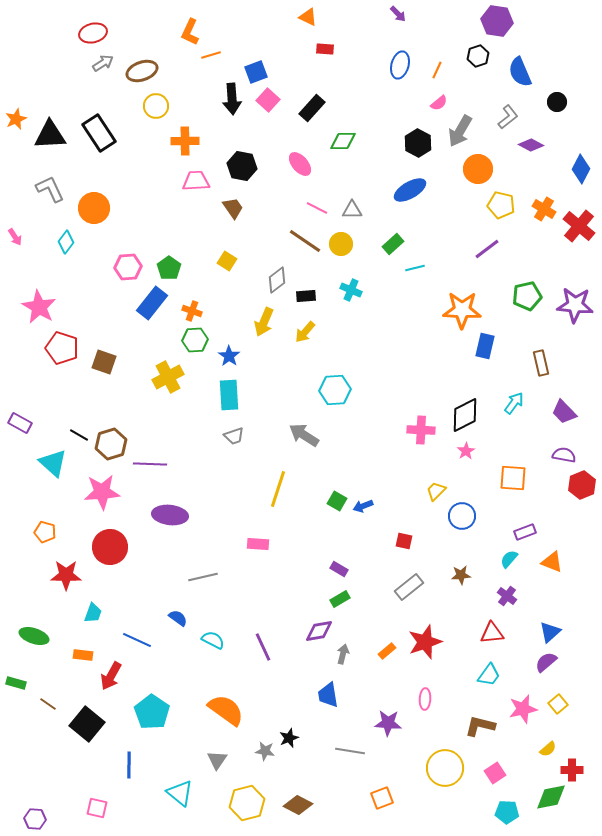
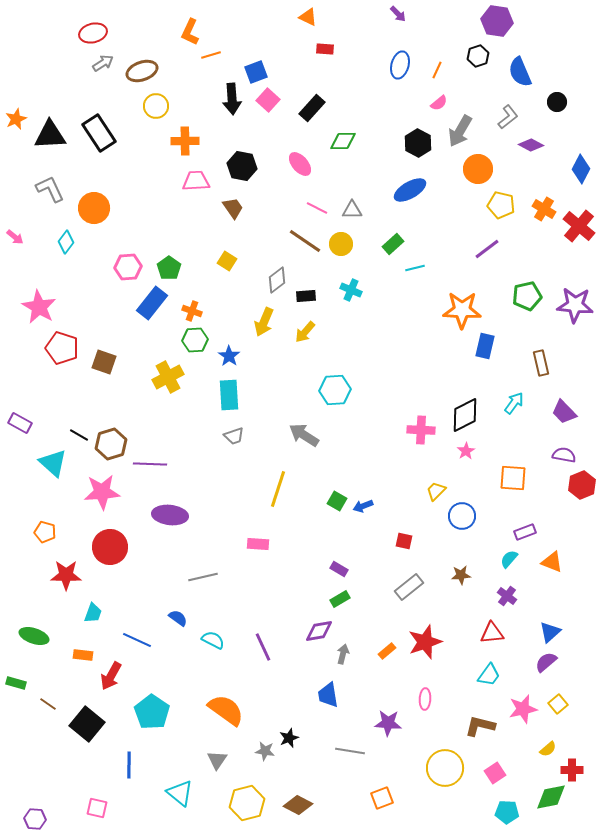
pink arrow at (15, 237): rotated 18 degrees counterclockwise
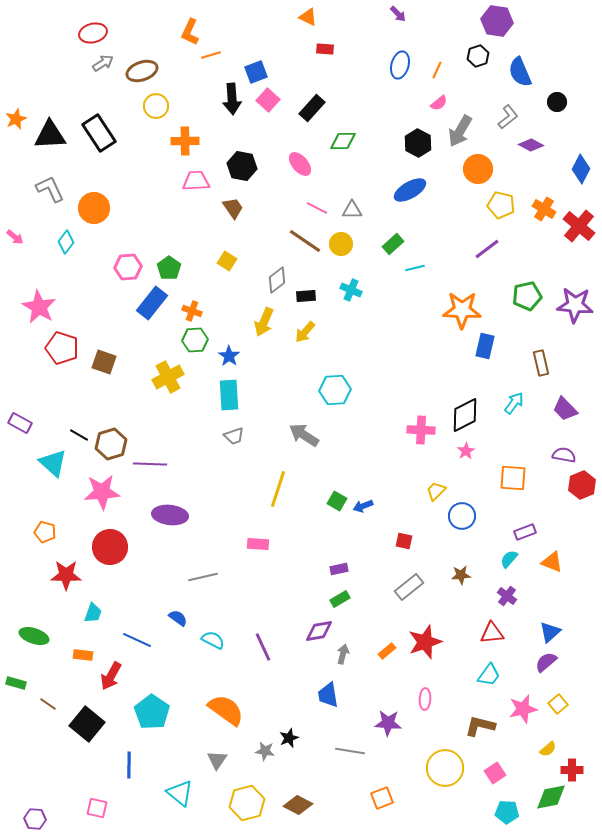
purple trapezoid at (564, 412): moved 1 px right, 3 px up
purple rectangle at (339, 569): rotated 42 degrees counterclockwise
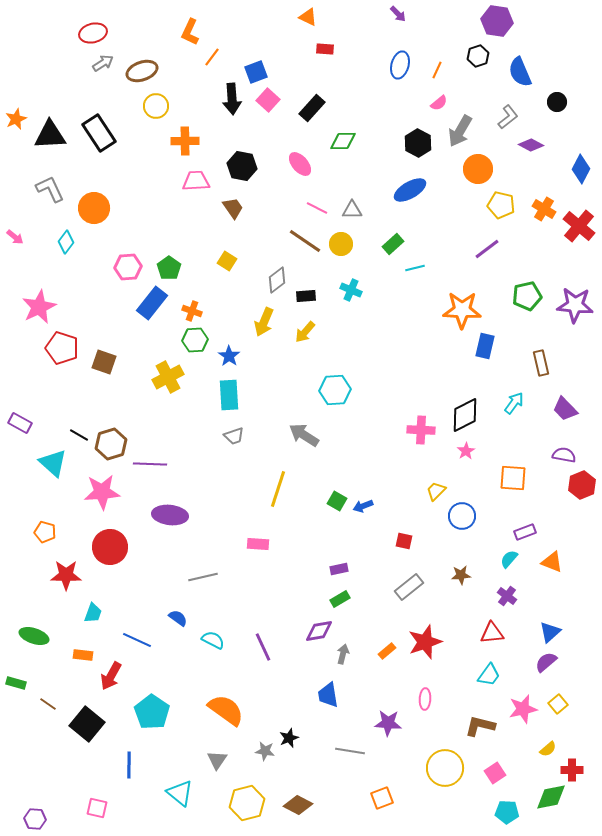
orange line at (211, 55): moved 1 px right, 2 px down; rotated 36 degrees counterclockwise
pink star at (39, 307): rotated 16 degrees clockwise
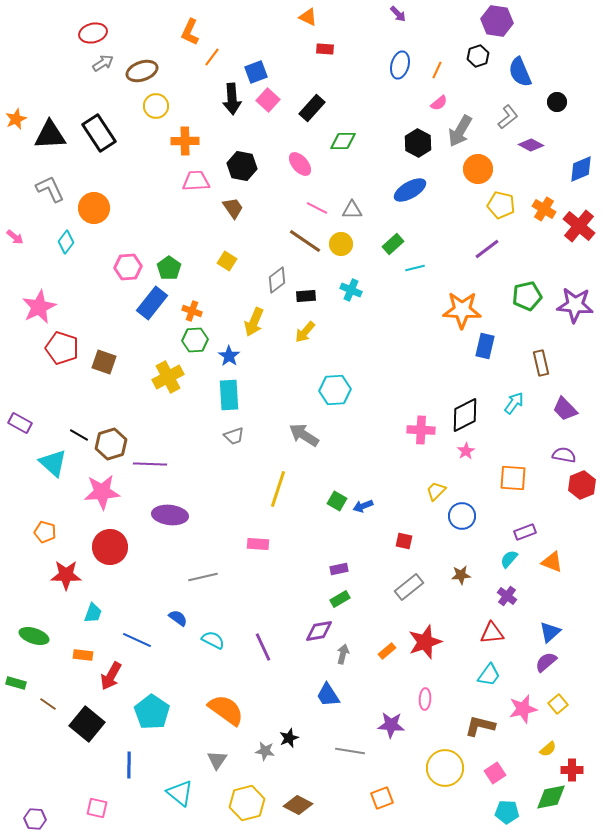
blue diamond at (581, 169): rotated 40 degrees clockwise
yellow arrow at (264, 322): moved 10 px left
blue trapezoid at (328, 695): rotated 24 degrees counterclockwise
purple star at (388, 723): moved 3 px right, 2 px down
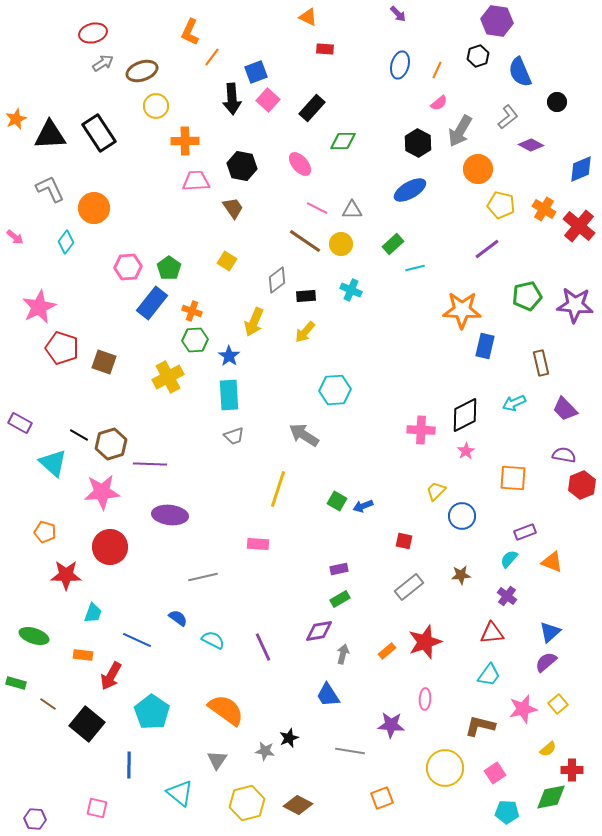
cyan arrow at (514, 403): rotated 150 degrees counterclockwise
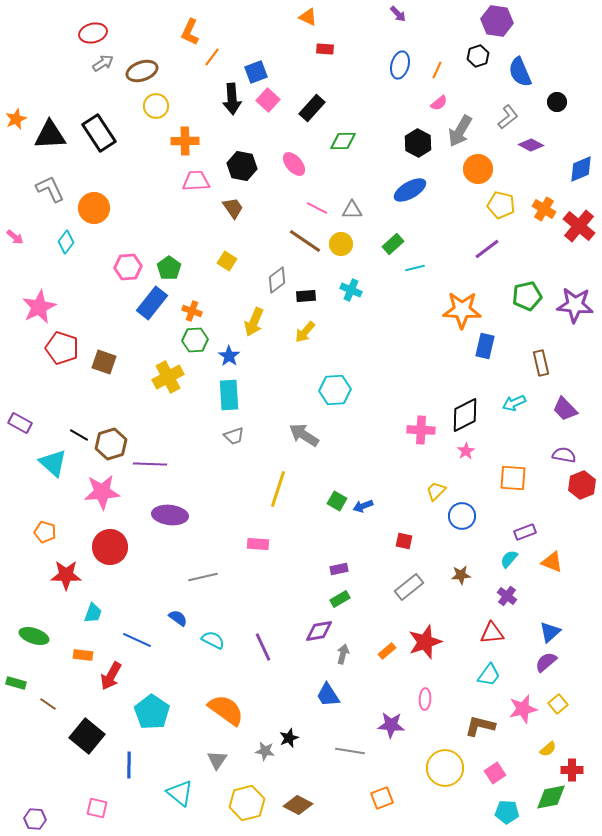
pink ellipse at (300, 164): moved 6 px left
black square at (87, 724): moved 12 px down
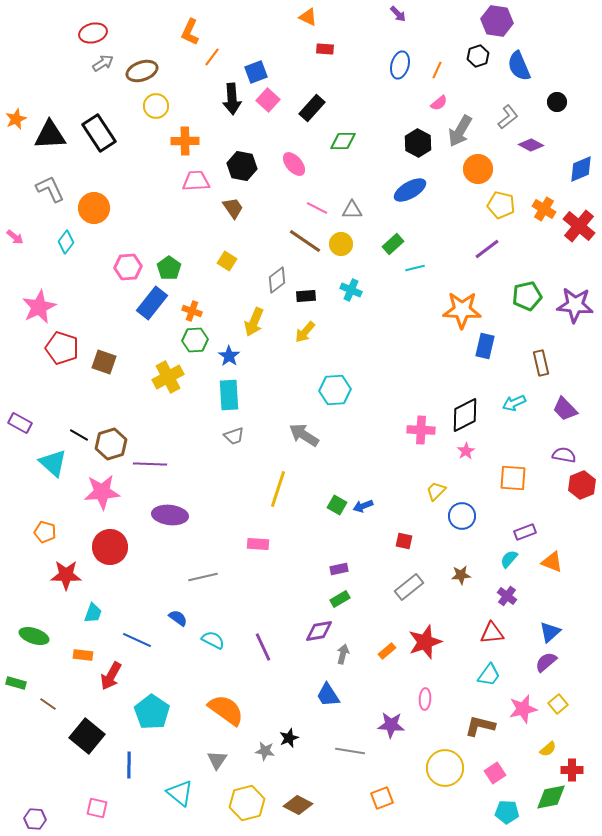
blue semicircle at (520, 72): moved 1 px left, 6 px up
green square at (337, 501): moved 4 px down
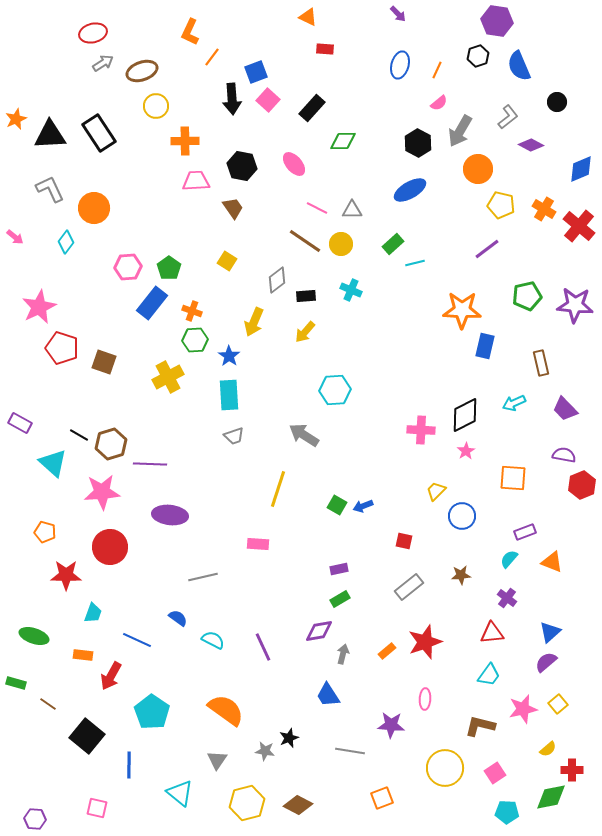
cyan line at (415, 268): moved 5 px up
purple cross at (507, 596): moved 2 px down
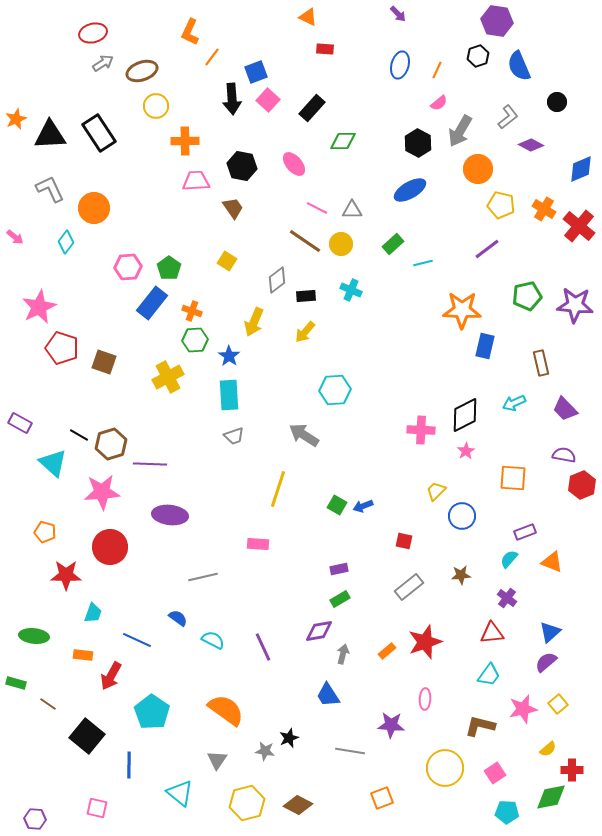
cyan line at (415, 263): moved 8 px right
green ellipse at (34, 636): rotated 12 degrees counterclockwise
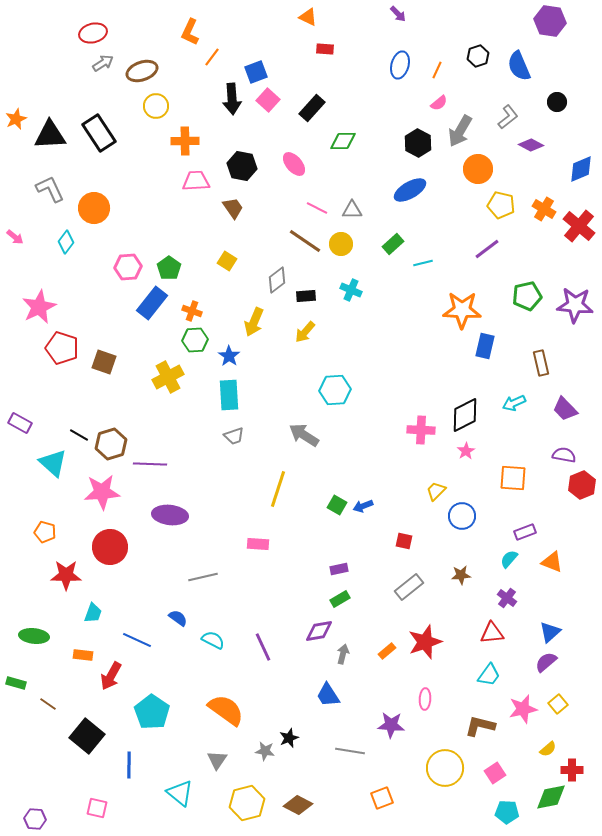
purple hexagon at (497, 21): moved 53 px right
